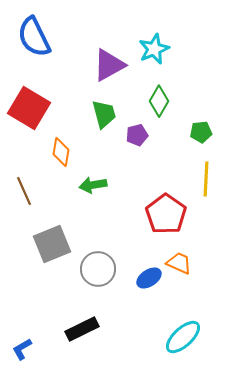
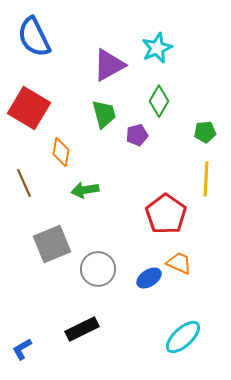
cyan star: moved 3 px right, 1 px up
green pentagon: moved 4 px right
green arrow: moved 8 px left, 5 px down
brown line: moved 8 px up
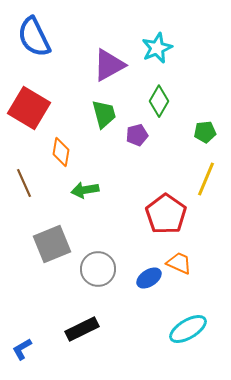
yellow line: rotated 20 degrees clockwise
cyan ellipse: moved 5 px right, 8 px up; rotated 12 degrees clockwise
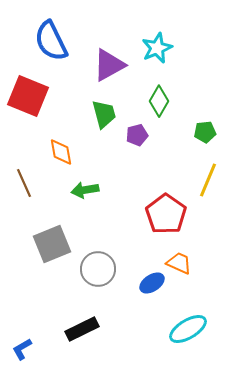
blue semicircle: moved 17 px right, 4 px down
red square: moved 1 px left, 12 px up; rotated 9 degrees counterclockwise
orange diamond: rotated 20 degrees counterclockwise
yellow line: moved 2 px right, 1 px down
blue ellipse: moved 3 px right, 5 px down
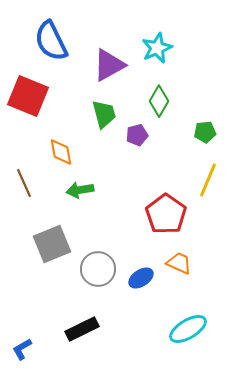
green arrow: moved 5 px left
blue ellipse: moved 11 px left, 5 px up
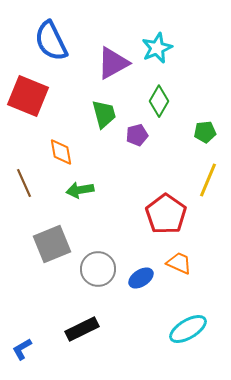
purple triangle: moved 4 px right, 2 px up
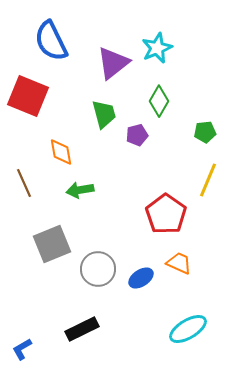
purple triangle: rotated 9 degrees counterclockwise
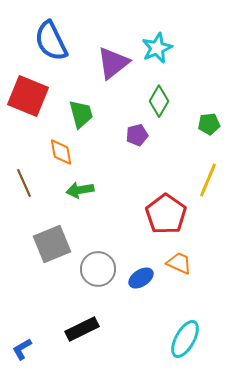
green trapezoid: moved 23 px left
green pentagon: moved 4 px right, 8 px up
cyan ellipse: moved 3 px left, 10 px down; rotated 30 degrees counterclockwise
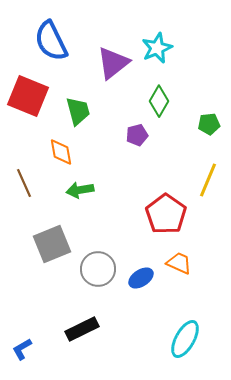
green trapezoid: moved 3 px left, 3 px up
